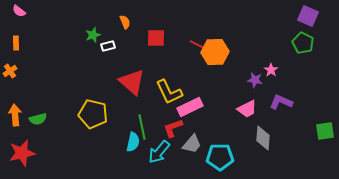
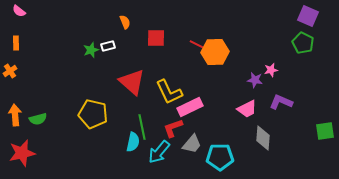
green star: moved 2 px left, 15 px down
pink star: rotated 24 degrees clockwise
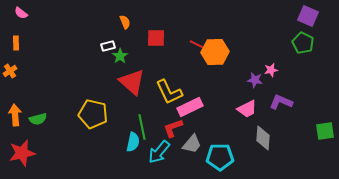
pink semicircle: moved 2 px right, 2 px down
green star: moved 29 px right, 6 px down; rotated 14 degrees counterclockwise
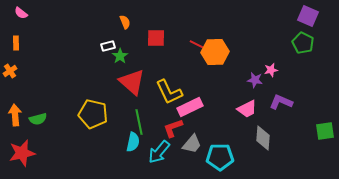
green line: moved 3 px left, 5 px up
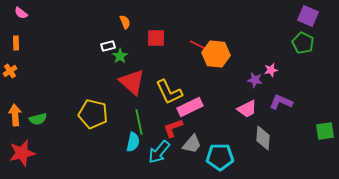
orange hexagon: moved 1 px right, 2 px down; rotated 8 degrees clockwise
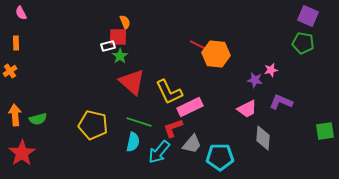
pink semicircle: rotated 24 degrees clockwise
red square: moved 38 px left, 1 px up
green pentagon: rotated 15 degrees counterclockwise
yellow pentagon: moved 11 px down
green line: rotated 60 degrees counterclockwise
red star: rotated 20 degrees counterclockwise
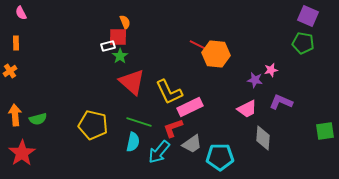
gray trapezoid: rotated 15 degrees clockwise
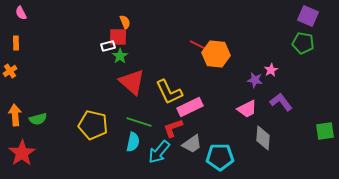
pink star: rotated 16 degrees counterclockwise
purple L-shape: rotated 30 degrees clockwise
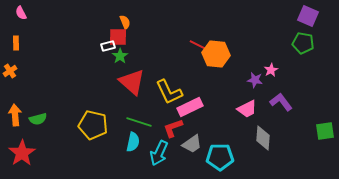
cyan arrow: moved 1 px down; rotated 15 degrees counterclockwise
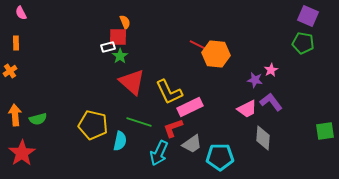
white rectangle: moved 1 px down
purple L-shape: moved 10 px left
cyan semicircle: moved 13 px left, 1 px up
